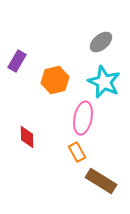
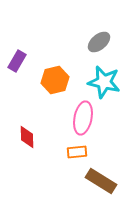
gray ellipse: moved 2 px left
cyan star: rotated 12 degrees counterclockwise
orange rectangle: rotated 66 degrees counterclockwise
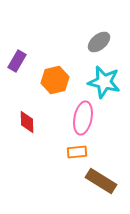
red diamond: moved 15 px up
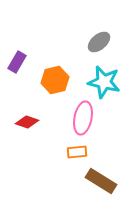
purple rectangle: moved 1 px down
red diamond: rotated 70 degrees counterclockwise
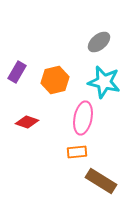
purple rectangle: moved 10 px down
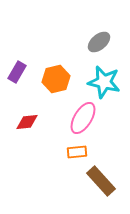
orange hexagon: moved 1 px right, 1 px up
pink ellipse: rotated 20 degrees clockwise
red diamond: rotated 25 degrees counterclockwise
brown rectangle: rotated 16 degrees clockwise
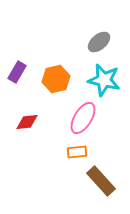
cyan star: moved 2 px up
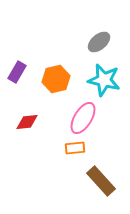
orange rectangle: moved 2 px left, 4 px up
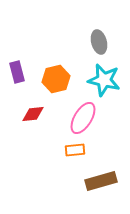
gray ellipse: rotated 65 degrees counterclockwise
purple rectangle: rotated 45 degrees counterclockwise
red diamond: moved 6 px right, 8 px up
orange rectangle: moved 2 px down
brown rectangle: rotated 64 degrees counterclockwise
